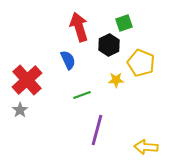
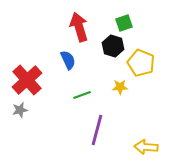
black hexagon: moved 4 px right, 1 px down; rotated 15 degrees counterclockwise
yellow star: moved 4 px right, 7 px down
gray star: rotated 21 degrees clockwise
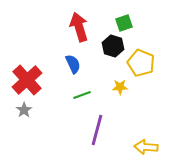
blue semicircle: moved 5 px right, 4 px down
gray star: moved 4 px right; rotated 21 degrees counterclockwise
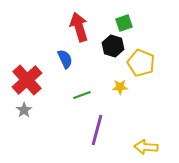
blue semicircle: moved 8 px left, 5 px up
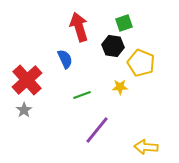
black hexagon: rotated 10 degrees counterclockwise
purple line: rotated 24 degrees clockwise
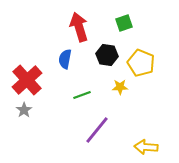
black hexagon: moved 6 px left, 9 px down
blue semicircle: rotated 144 degrees counterclockwise
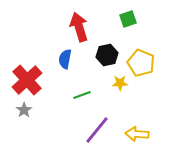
green square: moved 4 px right, 4 px up
black hexagon: rotated 20 degrees counterclockwise
yellow star: moved 4 px up
yellow arrow: moved 9 px left, 13 px up
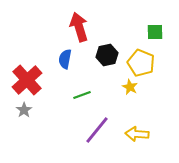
green square: moved 27 px right, 13 px down; rotated 18 degrees clockwise
yellow star: moved 10 px right, 4 px down; rotated 28 degrees clockwise
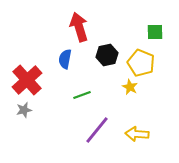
gray star: rotated 21 degrees clockwise
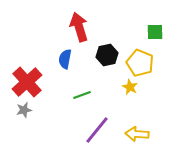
yellow pentagon: moved 1 px left
red cross: moved 2 px down
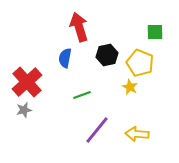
blue semicircle: moved 1 px up
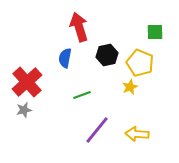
yellow star: rotated 21 degrees clockwise
